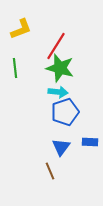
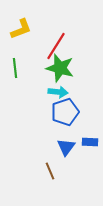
blue triangle: moved 5 px right
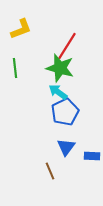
red line: moved 11 px right
cyan arrow: rotated 150 degrees counterclockwise
blue pentagon: rotated 8 degrees counterclockwise
blue rectangle: moved 2 px right, 14 px down
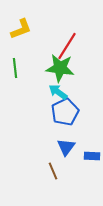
green star: rotated 8 degrees counterclockwise
brown line: moved 3 px right
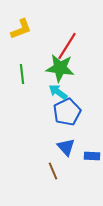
green line: moved 7 px right, 6 px down
blue pentagon: moved 2 px right
blue triangle: rotated 18 degrees counterclockwise
